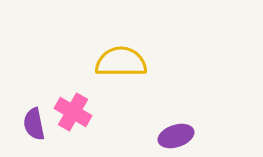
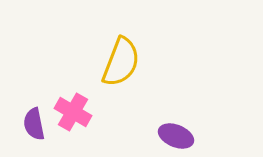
yellow semicircle: rotated 111 degrees clockwise
purple ellipse: rotated 40 degrees clockwise
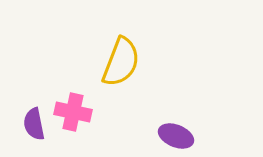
pink cross: rotated 18 degrees counterclockwise
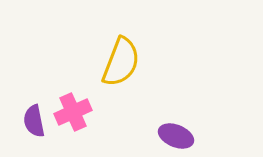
pink cross: rotated 36 degrees counterclockwise
purple semicircle: moved 3 px up
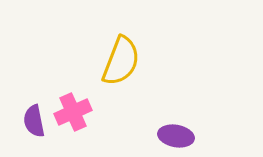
yellow semicircle: moved 1 px up
purple ellipse: rotated 12 degrees counterclockwise
